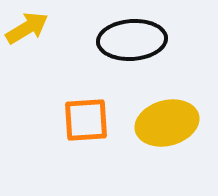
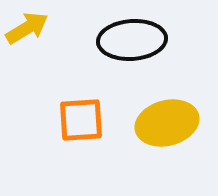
orange square: moved 5 px left
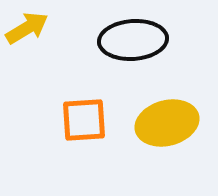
black ellipse: moved 1 px right
orange square: moved 3 px right
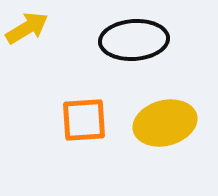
black ellipse: moved 1 px right
yellow ellipse: moved 2 px left
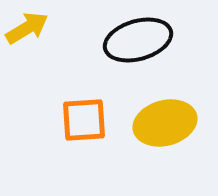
black ellipse: moved 4 px right; rotated 12 degrees counterclockwise
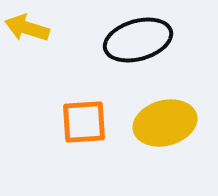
yellow arrow: rotated 132 degrees counterclockwise
orange square: moved 2 px down
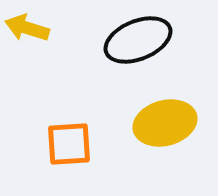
black ellipse: rotated 6 degrees counterclockwise
orange square: moved 15 px left, 22 px down
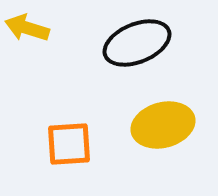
black ellipse: moved 1 px left, 3 px down
yellow ellipse: moved 2 px left, 2 px down
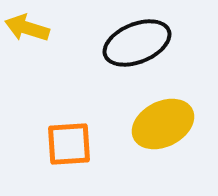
yellow ellipse: moved 1 px up; rotated 12 degrees counterclockwise
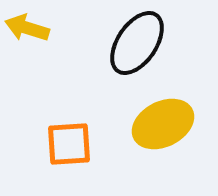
black ellipse: rotated 34 degrees counterclockwise
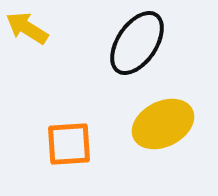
yellow arrow: rotated 15 degrees clockwise
